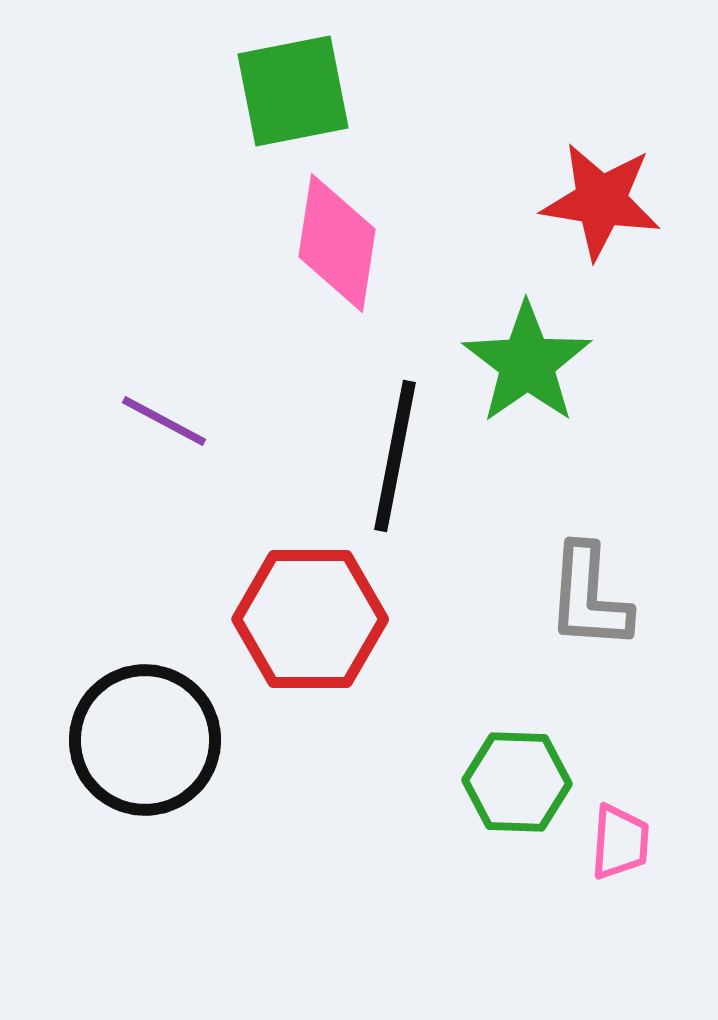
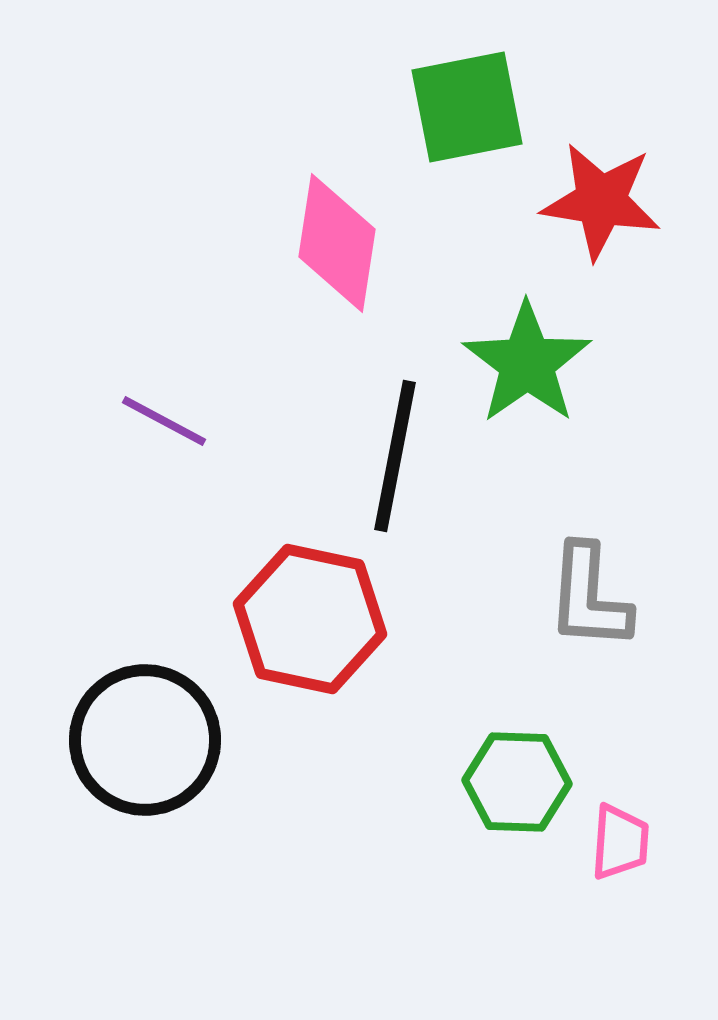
green square: moved 174 px right, 16 px down
red hexagon: rotated 12 degrees clockwise
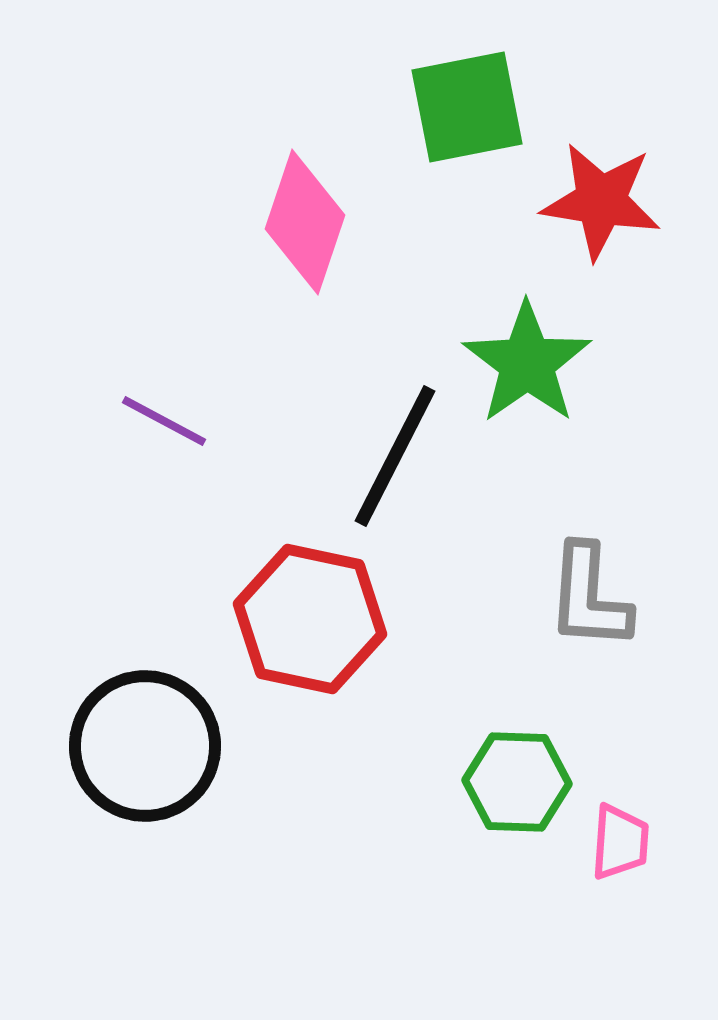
pink diamond: moved 32 px left, 21 px up; rotated 10 degrees clockwise
black line: rotated 16 degrees clockwise
black circle: moved 6 px down
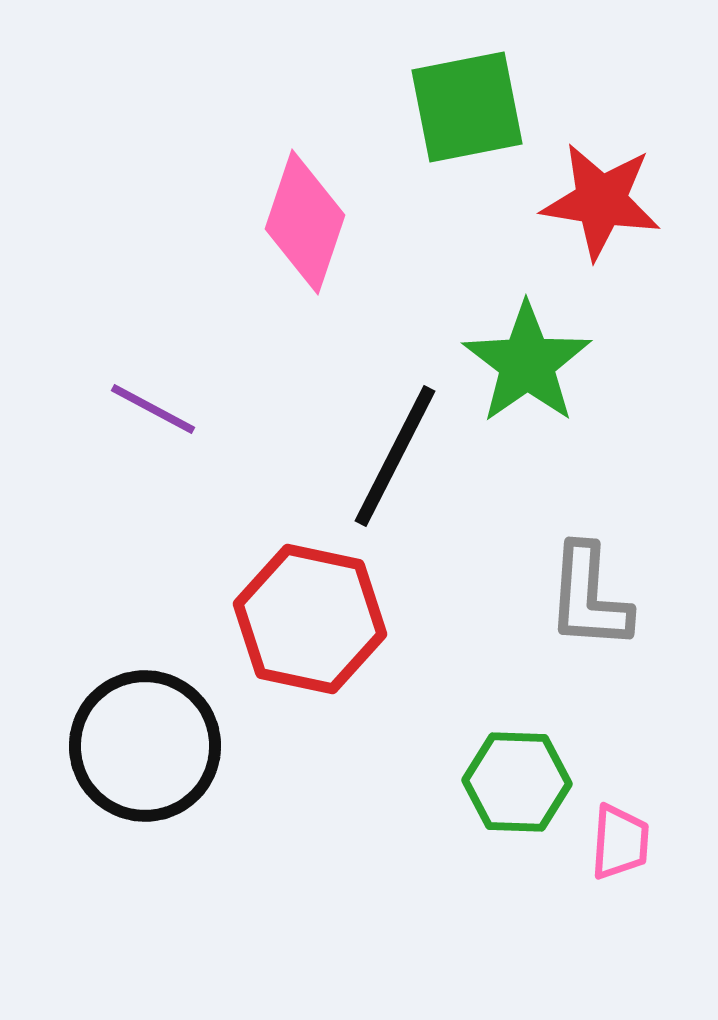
purple line: moved 11 px left, 12 px up
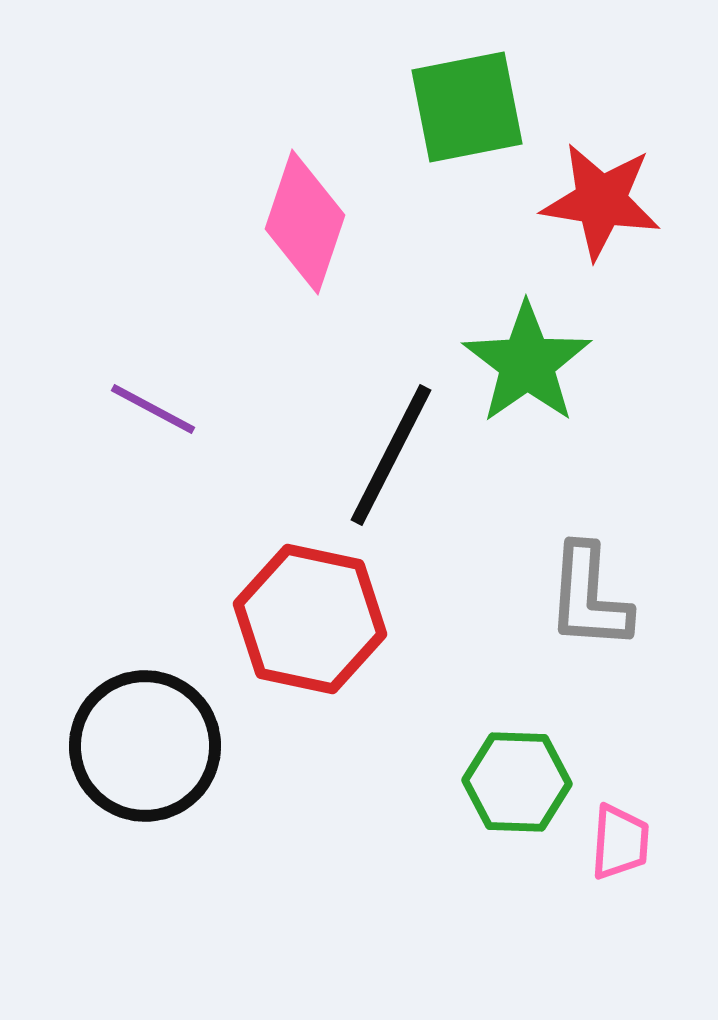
black line: moved 4 px left, 1 px up
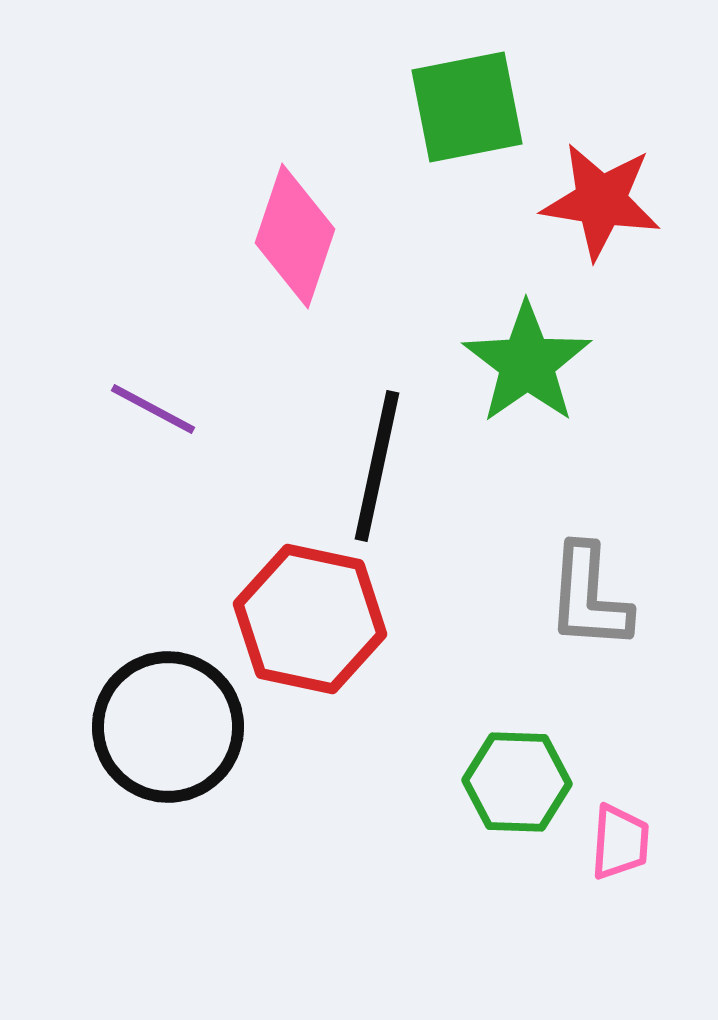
pink diamond: moved 10 px left, 14 px down
black line: moved 14 px left, 11 px down; rotated 15 degrees counterclockwise
black circle: moved 23 px right, 19 px up
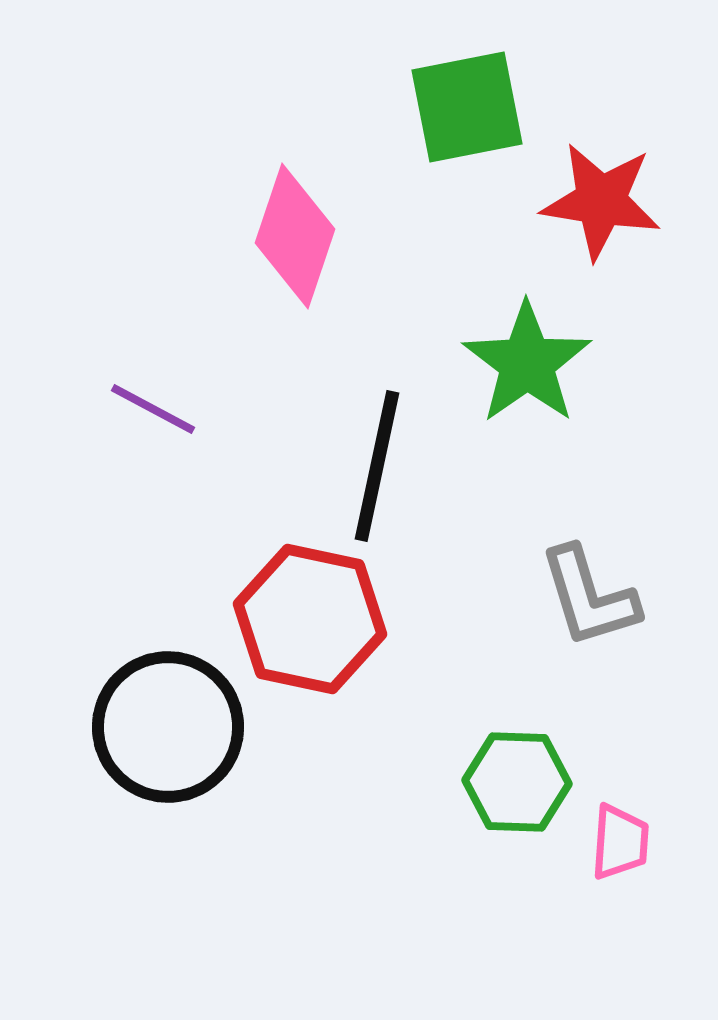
gray L-shape: rotated 21 degrees counterclockwise
